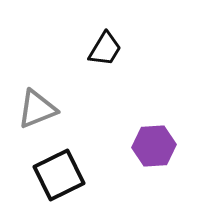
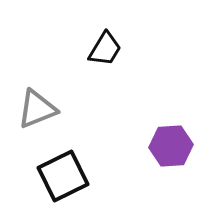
purple hexagon: moved 17 px right
black square: moved 4 px right, 1 px down
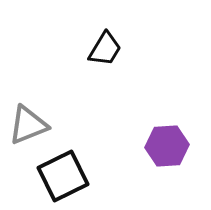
gray triangle: moved 9 px left, 16 px down
purple hexagon: moved 4 px left
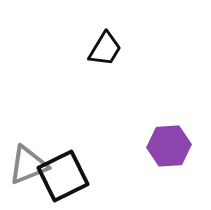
gray triangle: moved 40 px down
purple hexagon: moved 2 px right
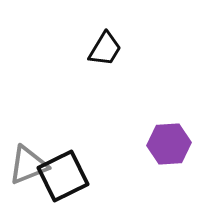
purple hexagon: moved 2 px up
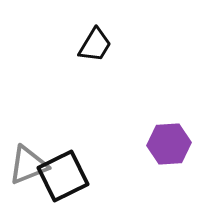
black trapezoid: moved 10 px left, 4 px up
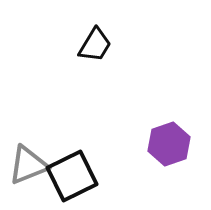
purple hexagon: rotated 15 degrees counterclockwise
black square: moved 9 px right
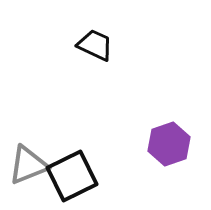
black trapezoid: rotated 96 degrees counterclockwise
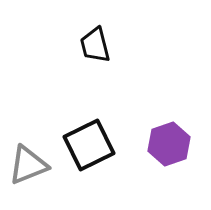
black trapezoid: rotated 129 degrees counterclockwise
black square: moved 17 px right, 31 px up
